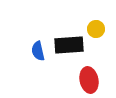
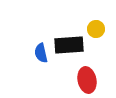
blue semicircle: moved 3 px right, 2 px down
red ellipse: moved 2 px left
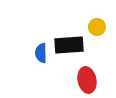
yellow circle: moved 1 px right, 2 px up
blue semicircle: rotated 12 degrees clockwise
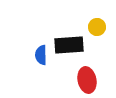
blue semicircle: moved 2 px down
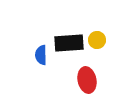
yellow circle: moved 13 px down
black rectangle: moved 2 px up
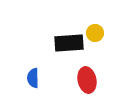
yellow circle: moved 2 px left, 7 px up
blue semicircle: moved 8 px left, 23 px down
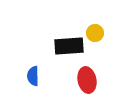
black rectangle: moved 3 px down
blue semicircle: moved 2 px up
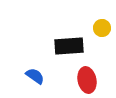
yellow circle: moved 7 px right, 5 px up
blue semicircle: moved 2 px right; rotated 126 degrees clockwise
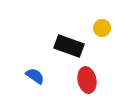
black rectangle: rotated 24 degrees clockwise
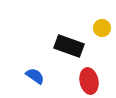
red ellipse: moved 2 px right, 1 px down
